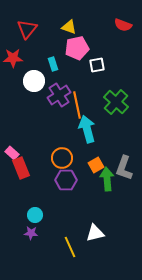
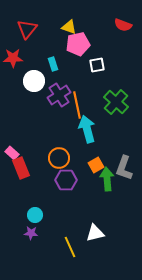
pink pentagon: moved 1 px right, 4 px up
orange circle: moved 3 px left
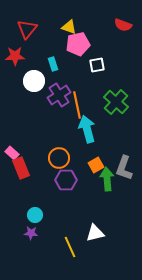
red star: moved 2 px right, 2 px up
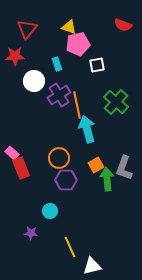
cyan rectangle: moved 4 px right
cyan circle: moved 15 px right, 4 px up
white triangle: moved 3 px left, 33 px down
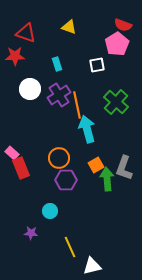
red triangle: moved 1 px left, 4 px down; rotated 50 degrees counterclockwise
pink pentagon: moved 39 px right; rotated 20 degrees counterclockwise
white circle: moved 4 px left, 8 px down
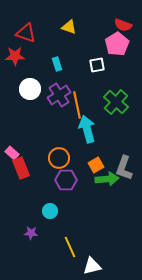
green arrow: rotated 90 degrees clockwise
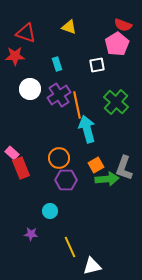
purple star: moved 1 px down
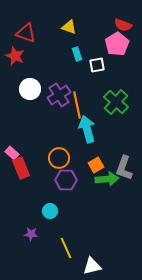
red star: rotated 24 degrees clockwise
cyan rectangle: moved 20 px right, 10 px up
yellow line: moved 4 px left, 1 px down
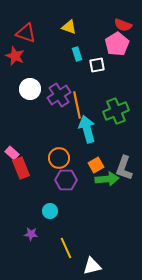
green cross: moved 9 px down; rotated 25 degrees clockwise
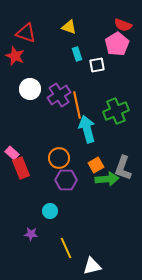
gray L-shape: moved 1 px left
